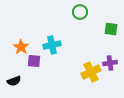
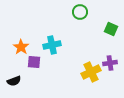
green square: rotated 16 degrees clockwise
purple square: moved 1 px down
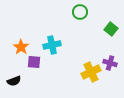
green square: rotated 16 degrees clockwise
purple cross: rotated 24 degrees clockwise
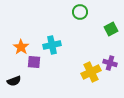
green square: rotated 24 degrees clockwise
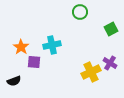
purple cross: rotated 16 degrees clockwise
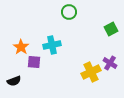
green circle: moved 11 px left
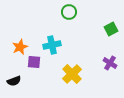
orange star: moved 1 px left; rotated 14 degrees clockwise
yellow cross: moved 19 px left, 2 px down; rotated 18 degrees counterclockwise
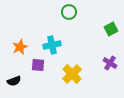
purple square: moved 4 px right, 3 px down
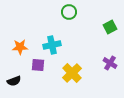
green square: moved 1 px left, 2 px up
orange star: rotated 21 degrees clockwise
yellow cross: moved 1 px up
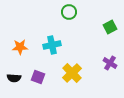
purple square: moved 12 px down; rotated 16 degrees clockwise
black semicircle: moved 3 px up; rotated 24 degrees clockwise
